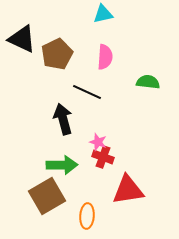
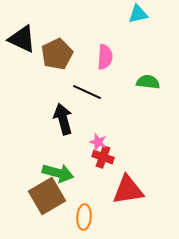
cyan triangle: moved 35 px right
green arrow: moved 4 px left, 8 px down; rotated 16 degrees clockwise
orange ellipse: moved 3 px left, 1 px down
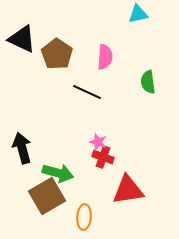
brown pentagon: rotated 12 degrees counterclockwise
green semicircle: rotated 105 degrees counterclockwise
black arrow: moved 41 px left, 29 px down
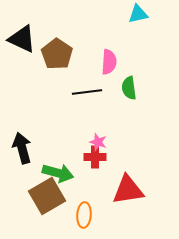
pink semicircle: moved 4 px right, 5 px down
green semicircle: moved 19 px left, 6 px down
black line: rotated 32 degrees counterclockwise
red cross: moved 8 px left; rotated 20 degrees counterclockwise
orange ellipse: moved 2 px up
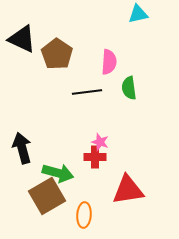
pink star: moved 2 px right
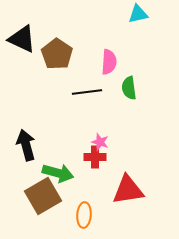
black arrow: moved 4 px right, 3 px up
brown square: moved 4 px left
